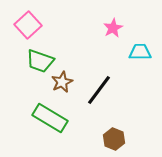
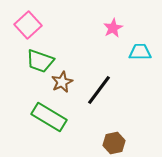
green rectangle: moved 1 px left, 1 px up
brown hexagon: moved 4 px down; rotated 25 degrees clockwise
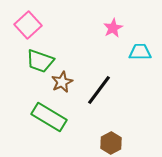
brown hexagon: moved 3 px left; rotated 15 degrees counterclockwise
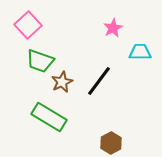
black line: moved 9 px up
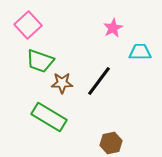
brown star: moved 1 px down; rotated 25 degrees clockwise
brown hexagon: rotated 15 degrees clockwise
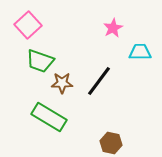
brown hexagon: rotated 25 degrees clockwise
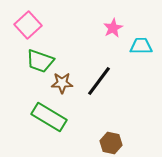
cyan trapezoid: moved 1 px right, 6 px up
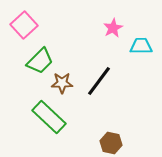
pink square: moved 4 px left
green trapezoid: rotated 64 degrees counterclockwise
green rectangle: rotated 12 degrees clockwise
